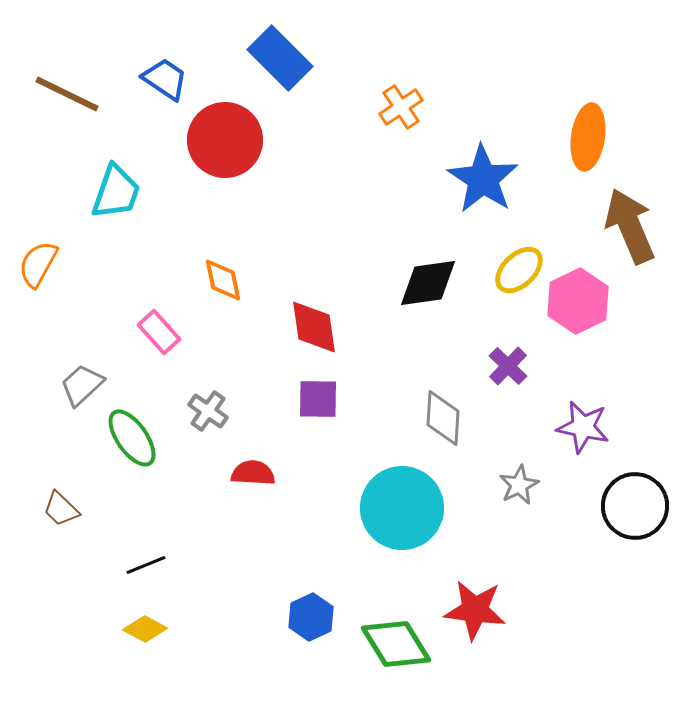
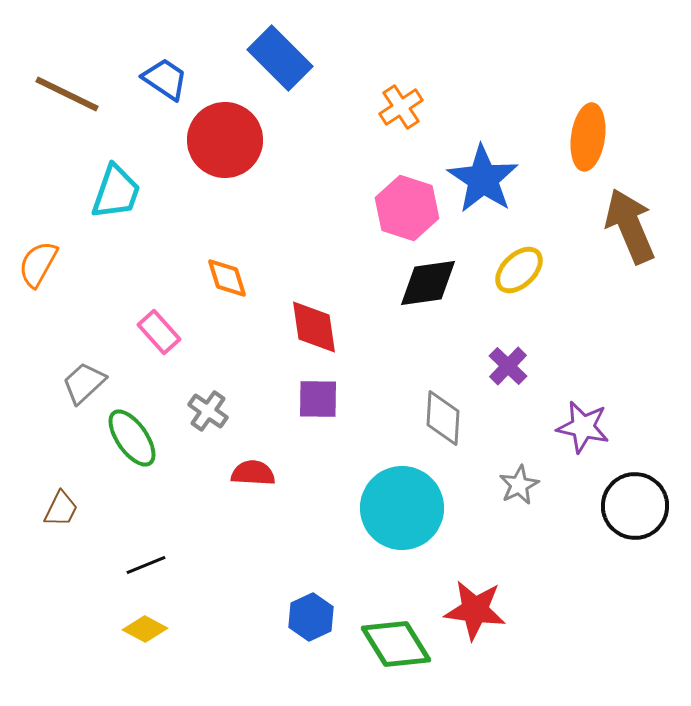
orange diamond: moved 4 px right, 2 px up; rotated 6 degrees counterclockwise
pink hexagon: moved 171 px left, 93 px up; rotated 16 degrees counterclockwise
gray trapezoid: moved 2 px right, 2 px up
brown trapezoid: rotated 108 degrees counterclockwise
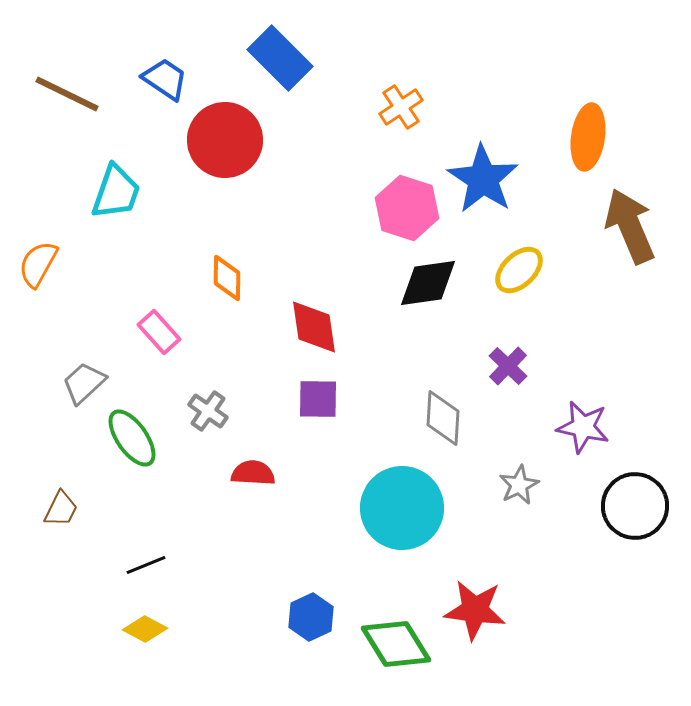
orange diamond: rotated 18 degrees clockwise
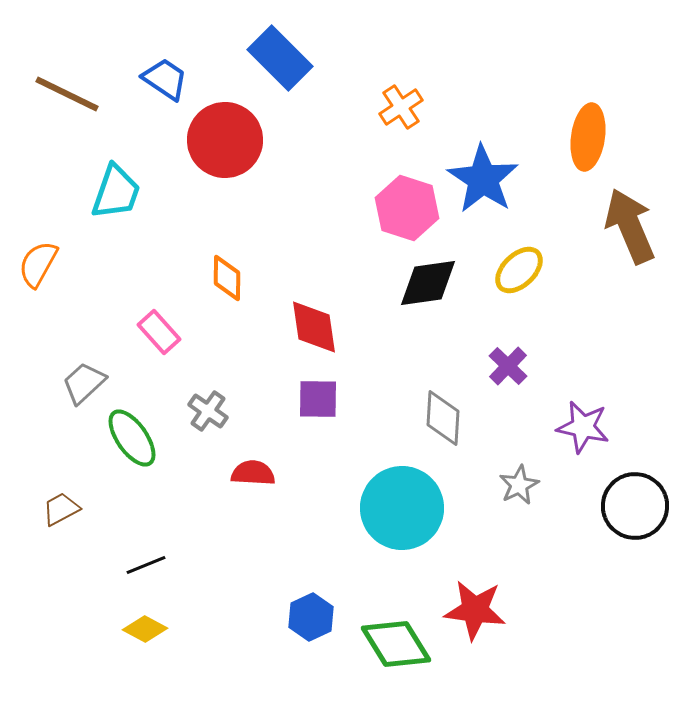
brown trapezoid: rotated 144 degrees counterclockwise
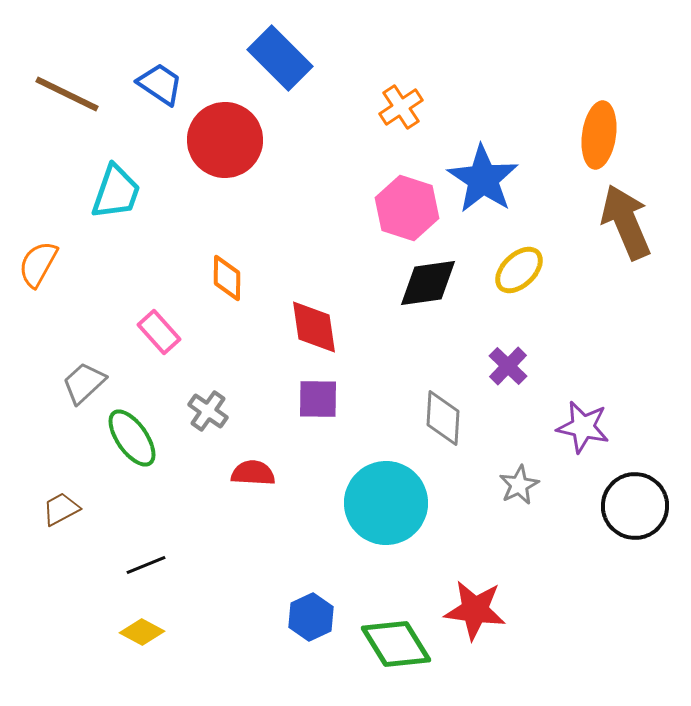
blue trapezoid: moved 5 px left, 5 px down
orange ellipse: moved 11 px right, 2 px up
brown arrow: moved 4 px left, 4 px up
cyan circle: moved 16 px left, 5 px up
yellow diamond: moved 3 px left, 3 px down
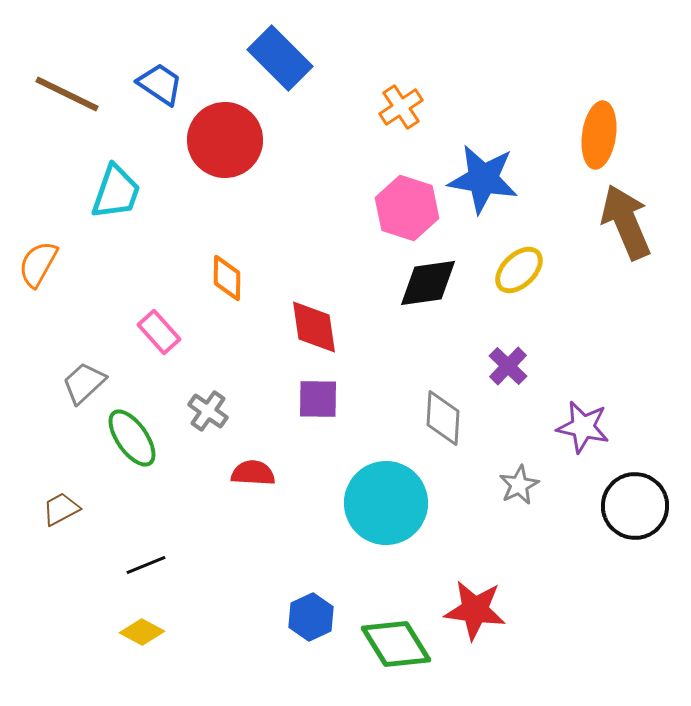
blue star: rotated 24 degrees counterclockwise
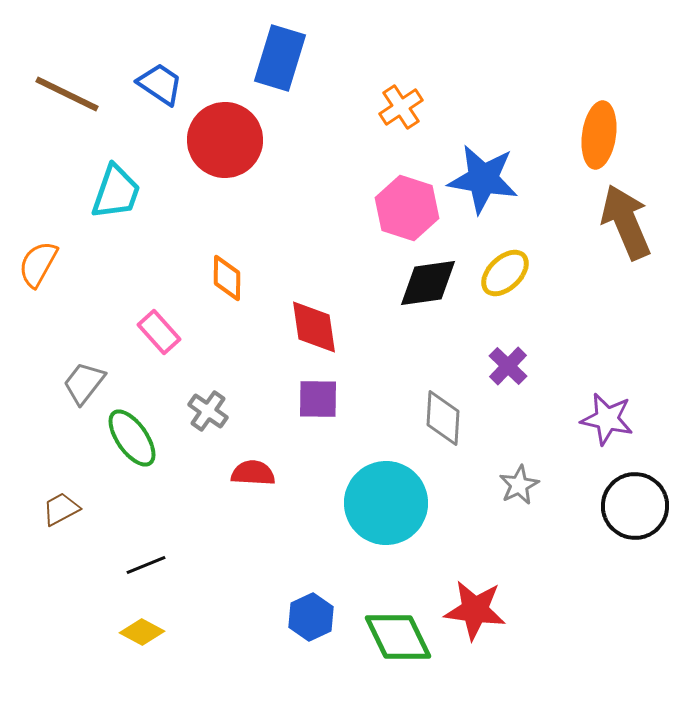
blue rectangle: rotated 62 degrees clockwise
yellow ellipse: moved 14 px left, 3 px down
gray trapezoid: rotated 9 degrees counterclockwise
purple star: moved 24 px right, 8 px up
green diamond: moved 2 px right, 7 px up; rotated 6 degrees clockwise
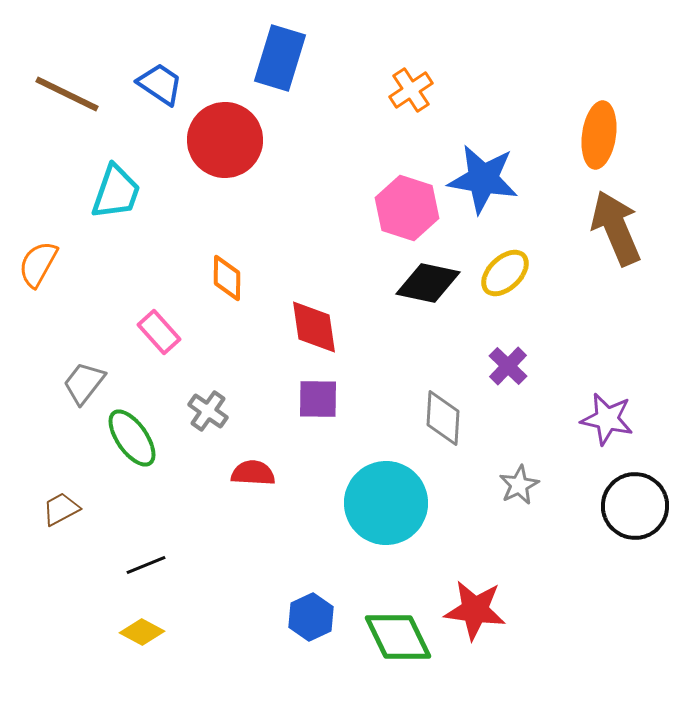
orange cross: moved 10 px right, 17 px up
brown arrow: moved 10 px left, 6 px down
black diamond: rotated 20 degrees clockwise
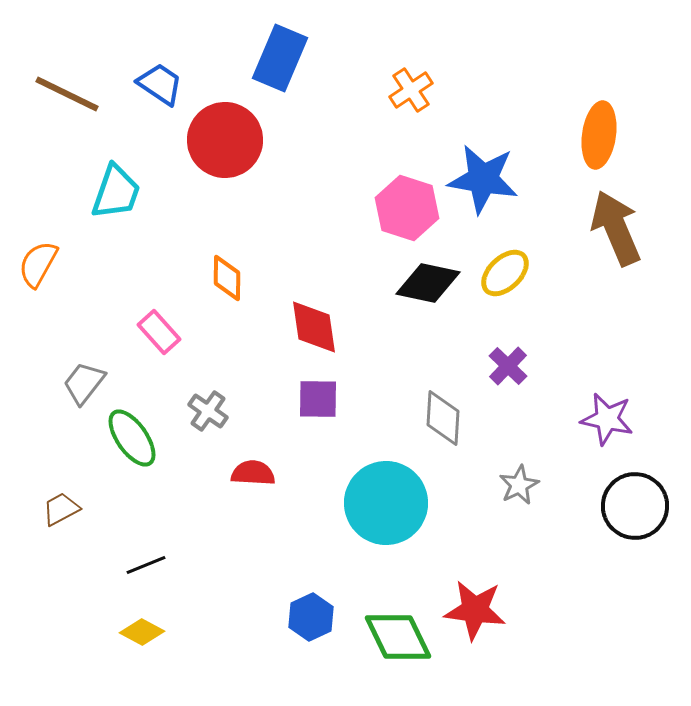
blue rectangle: rotated 6 degrees clockwise
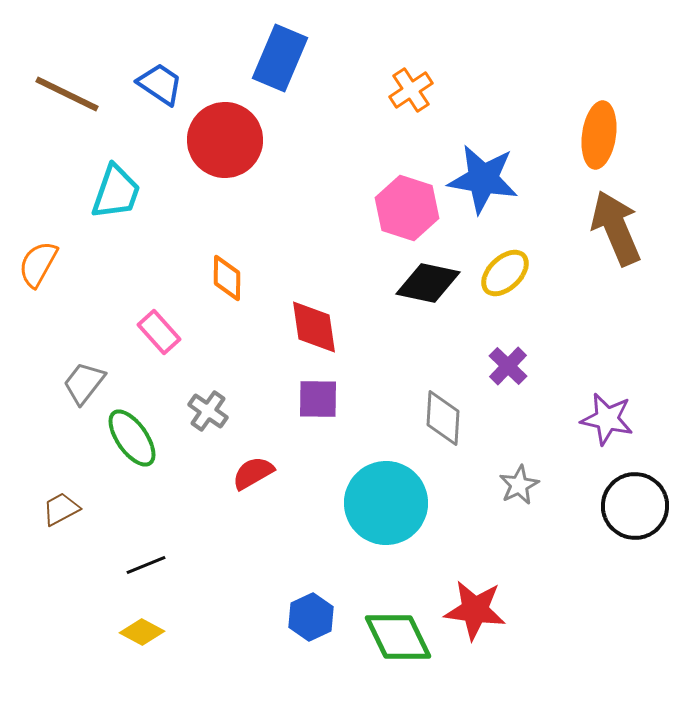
red semicircle: rotated 33 degrees counterclockwise
